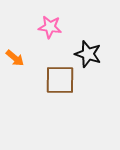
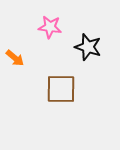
black star: moved 7 px up
brown square: moved 1 px right, 9 px down
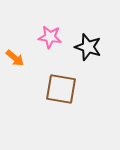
pink star: moved 10 px down
brown square: rotated 8 degrees clockwise
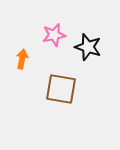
pink star: moved 4 px right, 2 px up; rotated 20 degrees counterclockwise
orange arrow: moved 7 px right, 1 px down; rotated 120 degrees counterclockwise
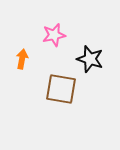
black star: moved 2 px right, 12 px down
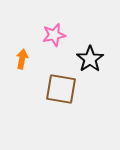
black star: rotated 20 degrees clockwise
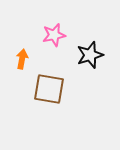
black star: moved 4 px up; rotated 16 degrees clockwise
brown square: moved 12 px left
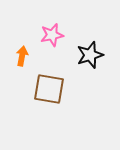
pink star: moved 2 px left
orange arrow: moved 3 px up
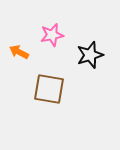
orange arrow: moved 3 px left, 4 px up; rotated 72 degrees counterclockwise
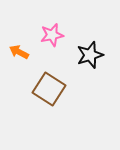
brown square: rotated 24 degrees clockwise
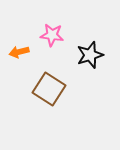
pink star: rotated 20 degrees clockwise
orange arrow: rotated 42 degrees counterclockwise
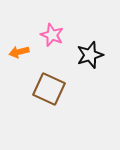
pink star: rotated 15 degrees clockwise
brown square: rotated 8 degrees counterclockwise
